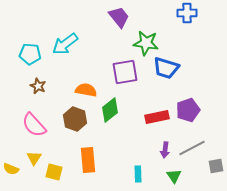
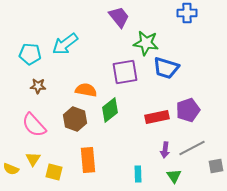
brown star: rotated 21 degrees counterclockwise
yellow triangle: moved 1 px left, 1 px down
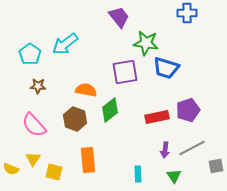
cyan pentagon: rotated 30 degrees clockwise
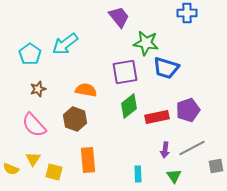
brown star: moved 3 px down; rotated 21 degrees counterclockwise
green diamond: moved 19 px right, 4 px up
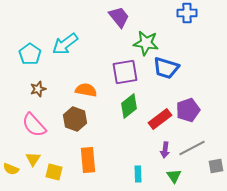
red rectangle: moved 3 px right, 2 px down; rotated 25 degrees counterclockwise
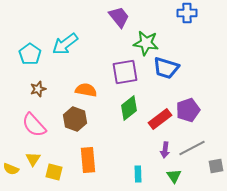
green diamond: moved 2 px down
